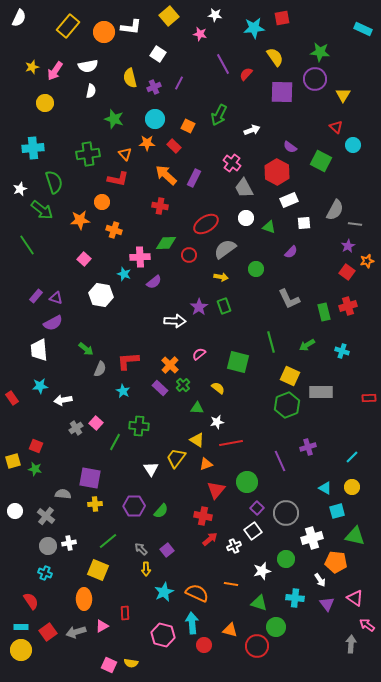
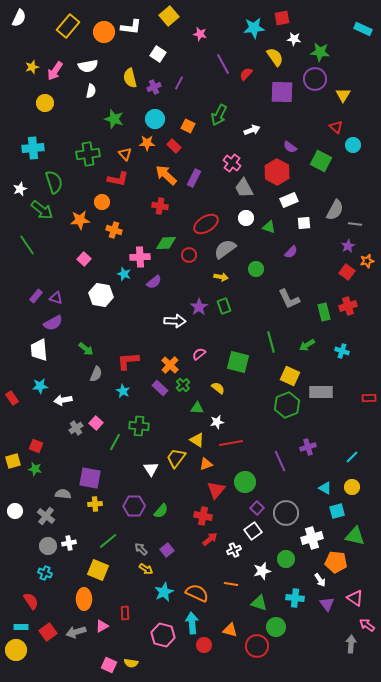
white star at (215, 15): moved 79 px right, 24 px down
gray semicircle at (100, 369): moved 4 px left, 5 px down
green circle at (247, 482): moved 2 px left
white cross at (234, 546): moved 4 px down
yellow arrow at (146, 569): rotated 56 degrees counterclockwise
yellow circle at (21, 650): moved 5 px left
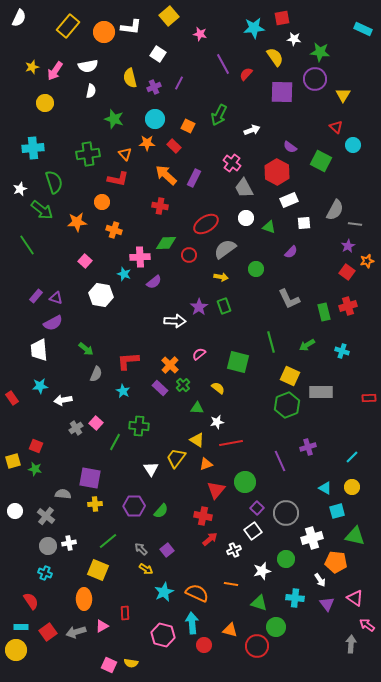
orange star at (80, 220): moved 3 px left, 2 px down
pink square at (84, 259): moved 1 px right, 2 px down
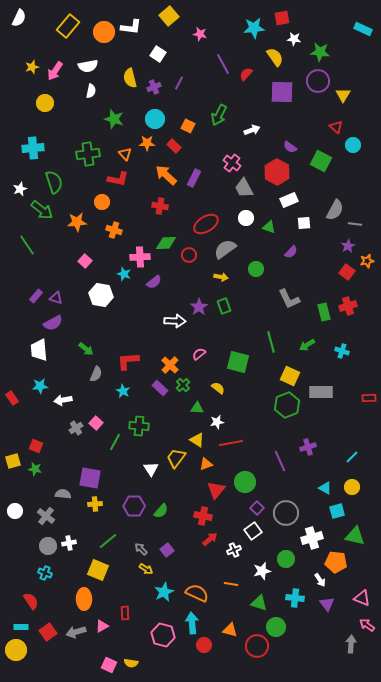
purple circle at (315, 79): moved 3 px right, 2 px down
pink triangle at (355, 598): moved 7 px right; rotated 12 degrees counterclockwise
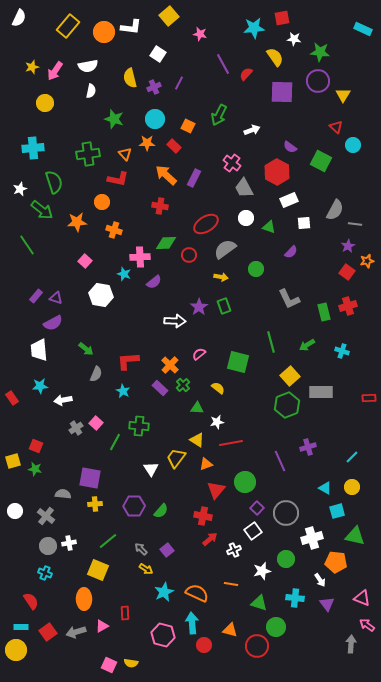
yellow square at (290, 376): rotated 24 degrees clockwise
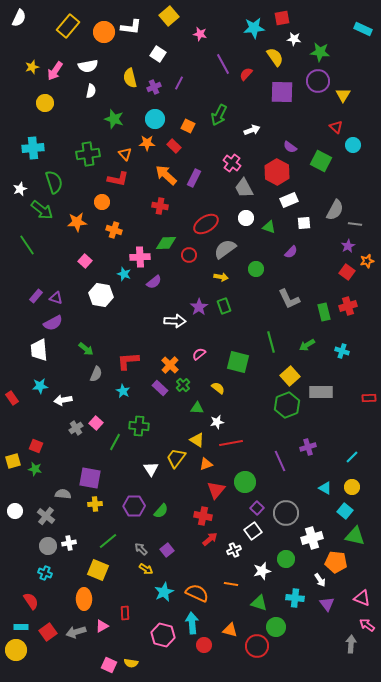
cyan square at (337, 511): moved 8 px right; rotated 35 degrees counterclockwise
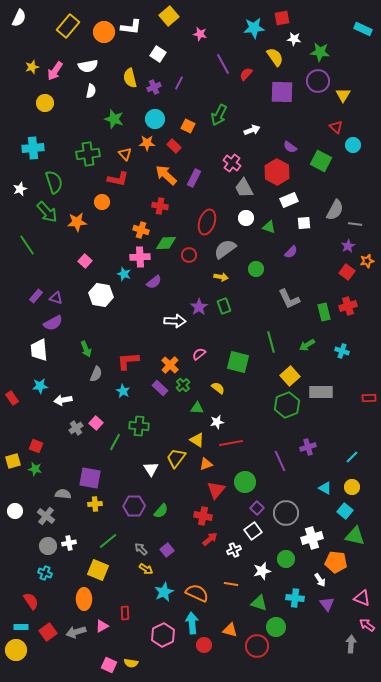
green arrow at (42, 210): moved 5 px right, 2 px down; rotated 10 degrees clockwise
red ellipse at (206, 224): moved 1 px right, 2 px up; rotated 40 degrees counterclockwise
orange cross at (114, 230): moved 27 px right
green arrow at (86, 349): rotated 28 degrees clockwise
pink hexagon at (163, 635): rotated 20 degrees clockwise
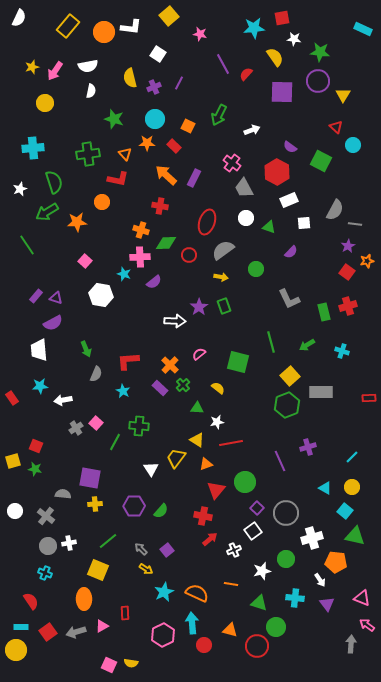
green arrow at (47, 212): rotated 100 degrees clockwise
gray semicircle at (225, 249): moved 2 px left, 1 px down
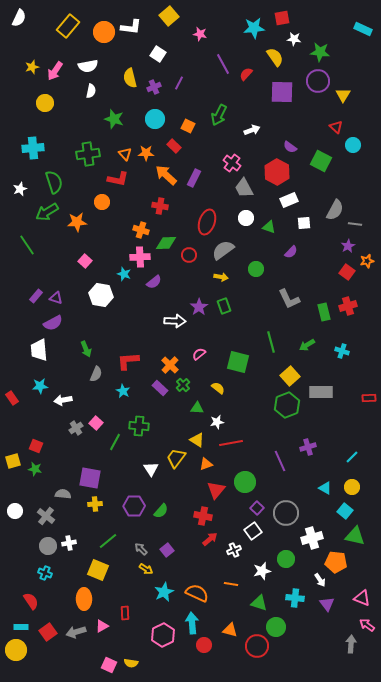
orange star at (147, 143): moved 1 px left, 10 px down
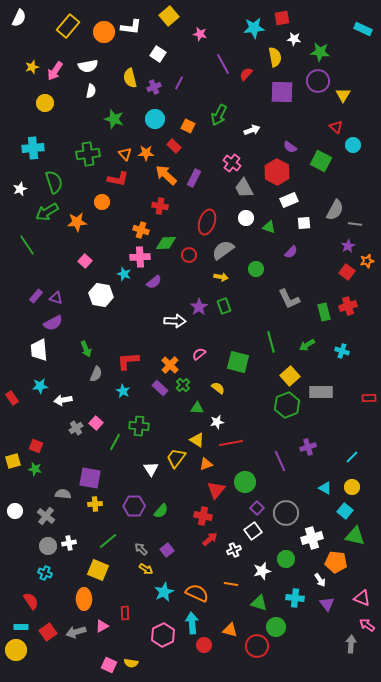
yellow semicircle at (275, 57): rotated 24 degrees clockwise
